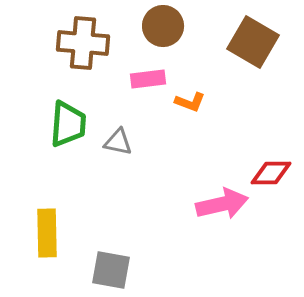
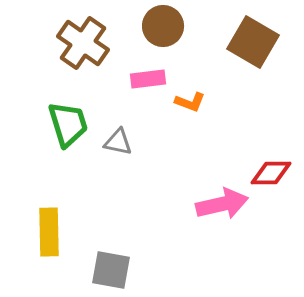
brown cross: rotated 30 degrees clockwise
green trapezoid: rotated 21 degrees counterclockwise
yellow rectangle: moved 2 px right, 1 px up
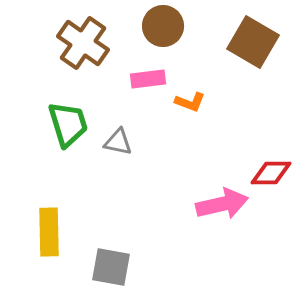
gray square: moved 3 px up
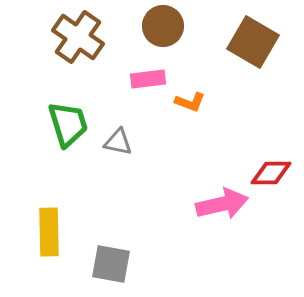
brown cross: moved 5 px left, 6 px up
gray square: moved 3 px up
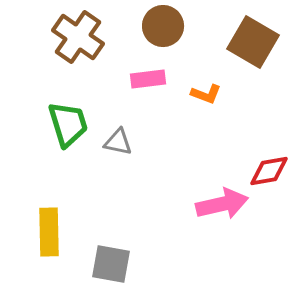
orange L-shape: moved 16 px right, 8 px up
red diamond: moved 2 px left, 2 px up; rotated 9 degrees counterclockwise
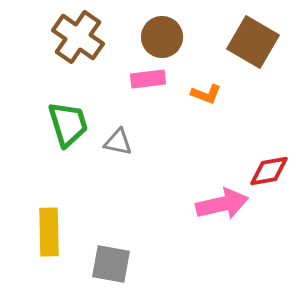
brown circle: moved 1 px left, 11 px down
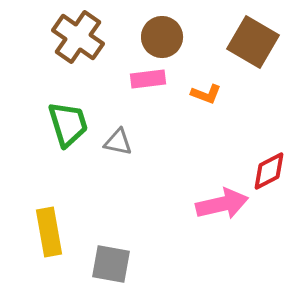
red diamond: rotated 18 degrees counterclockwise
yellow rectangle: rotated 9 degrees counterclockwise
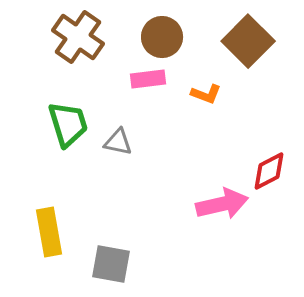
brown square: moved 5 px left, 1 px up; rotated 15 degrees clockwise
